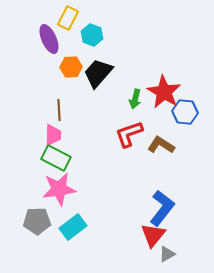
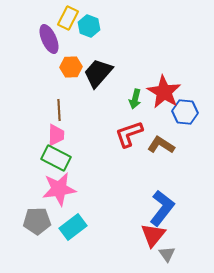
cyan hexagon: moved 3 px left, 9 px up
pink trapezoid: moved 3 px right
gray triangle: rotated 36 degrees counterclockwise
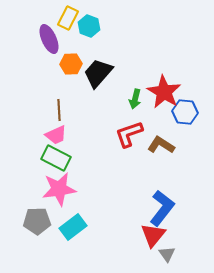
orange hexagon: moved 3 px up
pink trapezoid: rotated 65 degrees clockwise
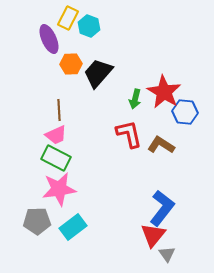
red L-shape: rotated 96 degrees clockwise
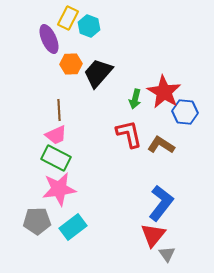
blue L-shape: moved 1 px left, 5 px up
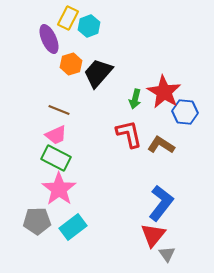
cyan hexagon: rotated 20 degrees clockwise
orange hexagon: rotated 15 degrees counterclockwise
brown line: rotated 65 degrees counterclockwise
pink star: rotated 28 degrees counterclockwise
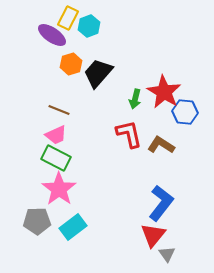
purple ellipse: moved 3 px right, 4 px up; rotated 32 degrees counterclockwise
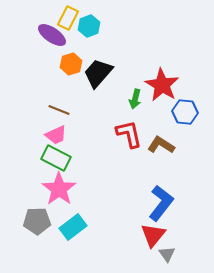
red star: moved 2 px left, 7 px up
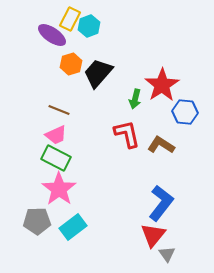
yellow rectangle: moved 2 px right, 1 px down
red star: rotated 8 degrees clockwise
red L-shape: moved 2 px left
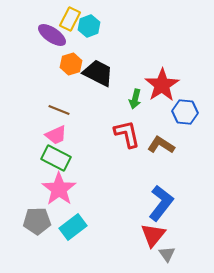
black trapezoid: rotated 76 degrees clockwise
